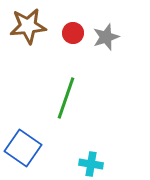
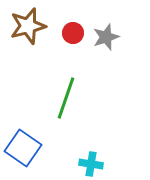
brown star: rotated 9 degrees counterclockwise
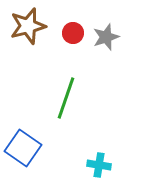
cyan cross: moved 8 px right, 1 px down
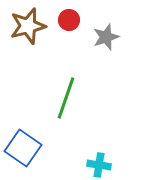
red circle: moved 4 px left, 13 px up
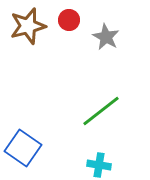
gray star: rotated 24 degrees counterclockwise
green line: moved 35 px right, 13 px down; rotated 33 degrees clockwise
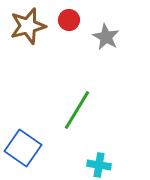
green line: moved 24 px left, 1 px up; rotated 21 degrees counterclockwise
